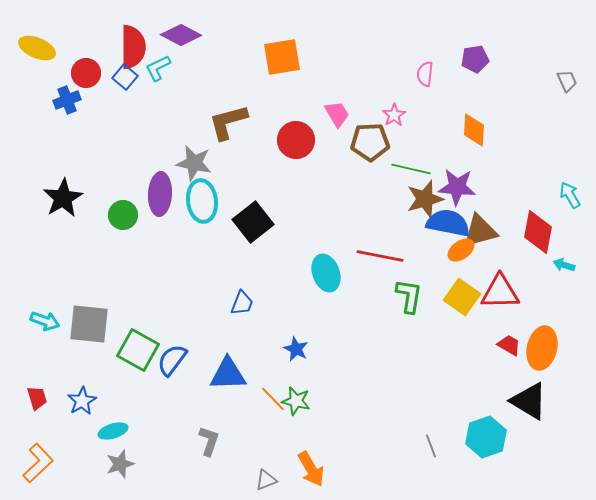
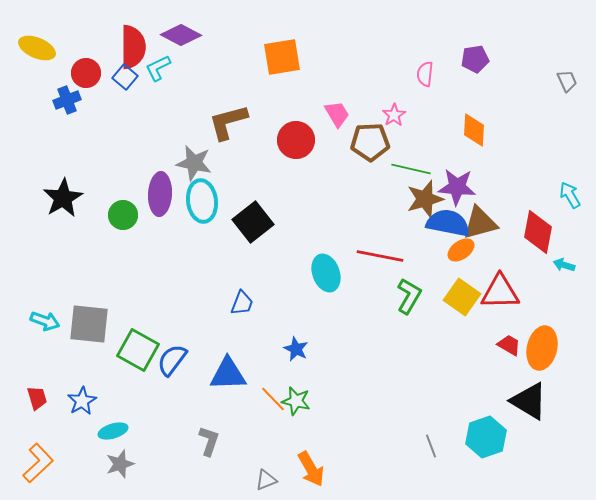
brown triangle at (480, 231): moved 8 px up
green L-shape at (409, 296): rotated 21 degrees clockwise
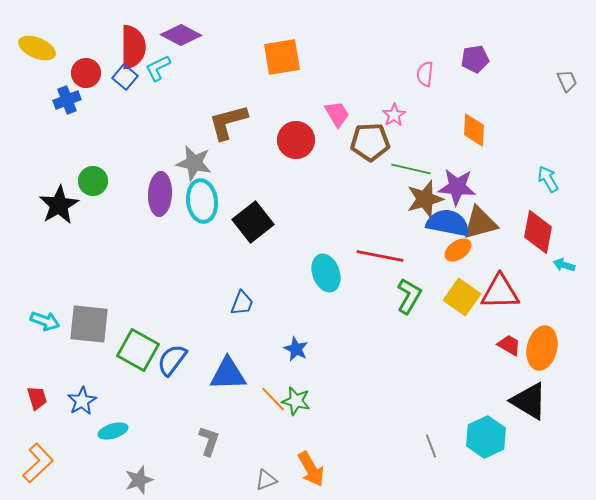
cyan arrow at (570, 195): moved 22 px left, 16 px up
black star at (63, 198): moved 4 px left, 7 px down
green circle at (123, 215): moved 30 px left, 34 px up
orange ellipse at (461, 250): moved 3 px left
cyan hexagon at (486, 437): rotated 6 degrees counterclockwise
gray star at (120, 464): moved 19 px right, 16 px down
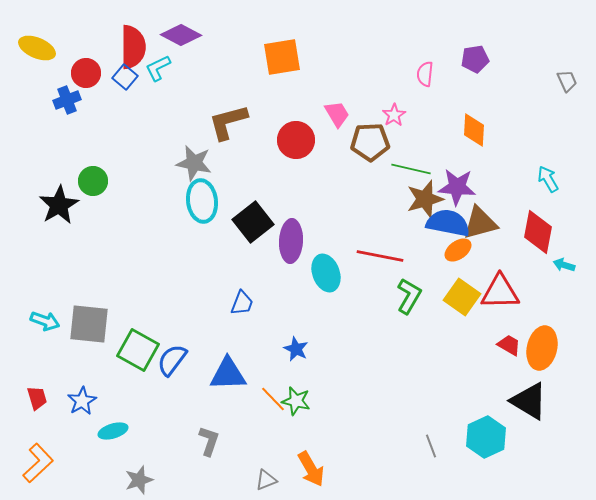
purple ellipse at (160, 194): moved 131 px right, 47 px down
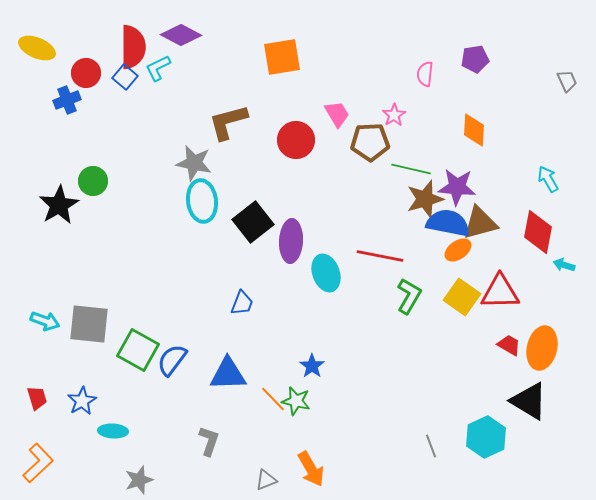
blue star at (296, 349): moved 16 px right, 17 px down; rotated 10 degrees clockwise
cyan ellipse at (113, 431): rotated 20 degrees clockwise
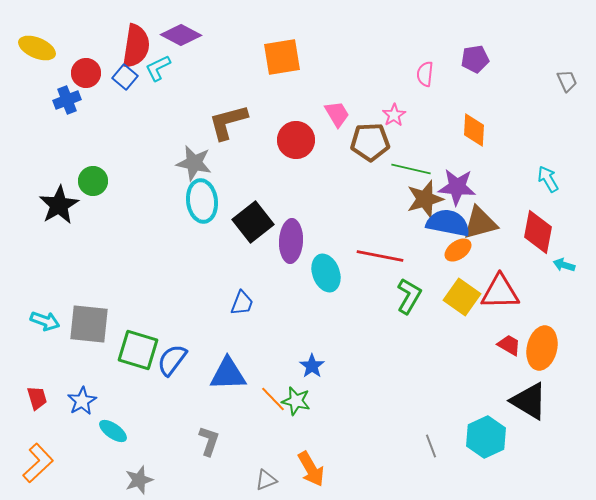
red semicircle at (133, 47): moved 3 px right, 1 px up; rotated 9 degrees clockwise
green square at (138, 350): rotated 12 degrees counterclockwise
cyan ellipse at (113, 431): rotated 32 degrees clockwise
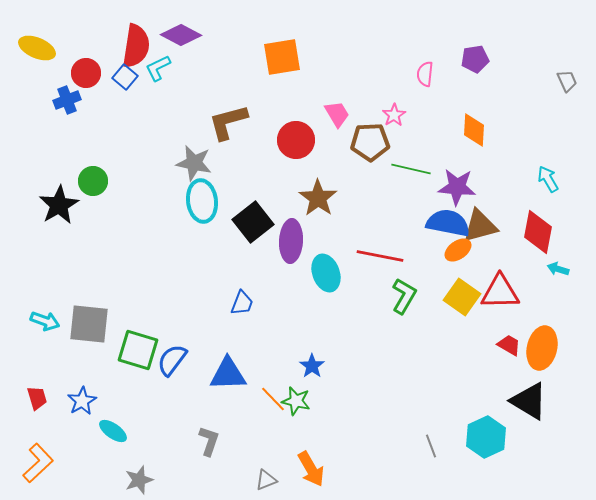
brown star at (425, 199): moved 107 px left, 1 px up; rotated 21 degrees counterclockwise
brown triangle at (480, 223): moved 3 px down
cyan arrow at (564, 265): moved 6 px left, 4 px down
green L-shape at (409, 296): moved 5 px left
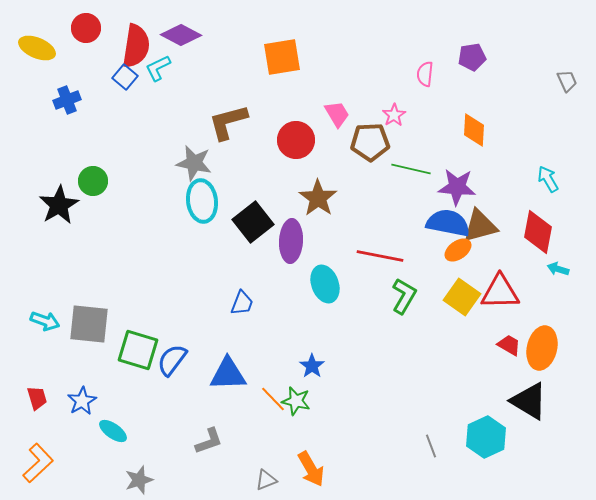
purple pentagon at (475, 59): moved 3 px left, 2 px up
red circle at (86, 73): moved 45 px up
cyan ellipse at (326, 273): moved 1 px left, 11 px down
gray L-shape at (209, 441): rotated 52 degrees clockwise
